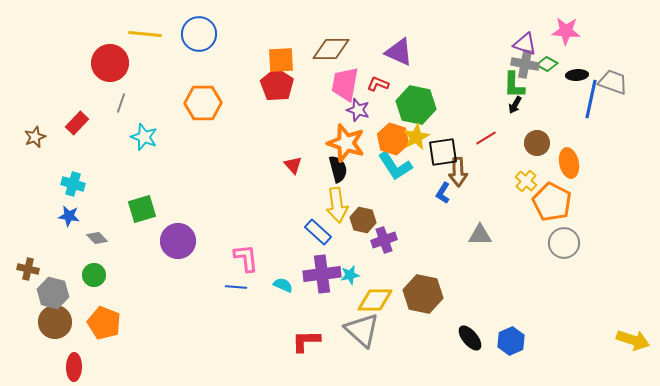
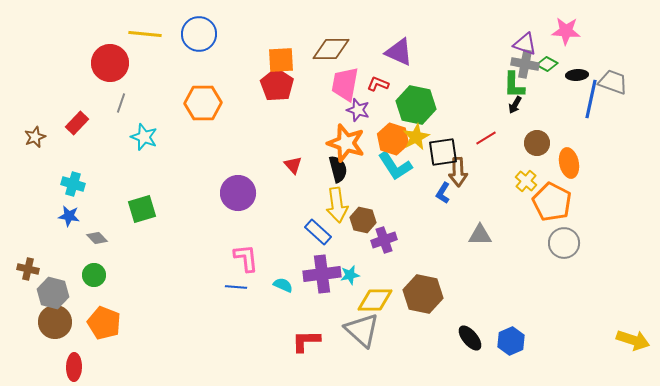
purple circle at (178, 241): moved 60 px right, 48 px up
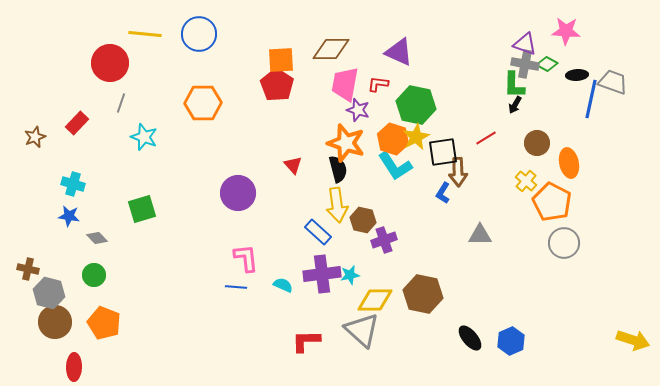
red L-shape at (378, 84): rotated 15 degrees counterclockwise
gray hexagon at (53, 293): moved 4 px left
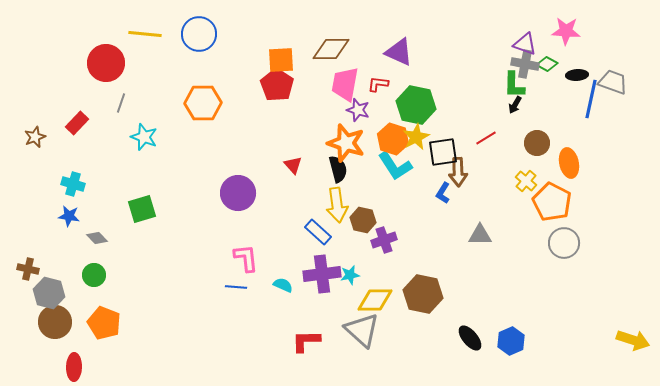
red circle at (110, 63): moved 4 px left
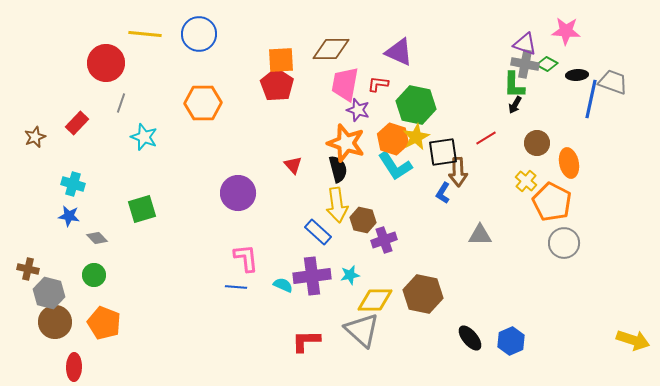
purple cross at (322, 274): moved 10 px left, 2 px down
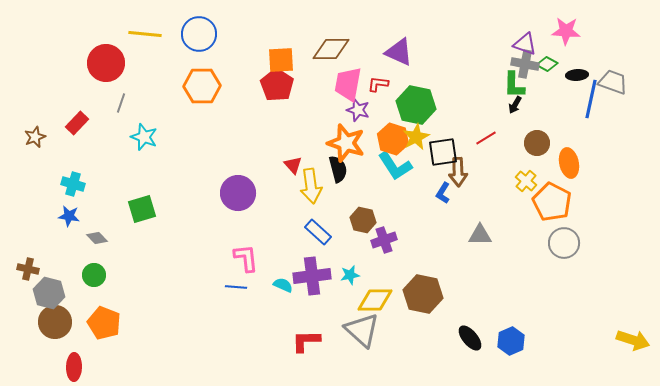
pink trapezoid at (345, 84): moved 3 px right
orange hexagon at (203, 103): moved 1 px left, 17 px up
yellow arrow at (337, 205): moved 26 px left, 19 px up
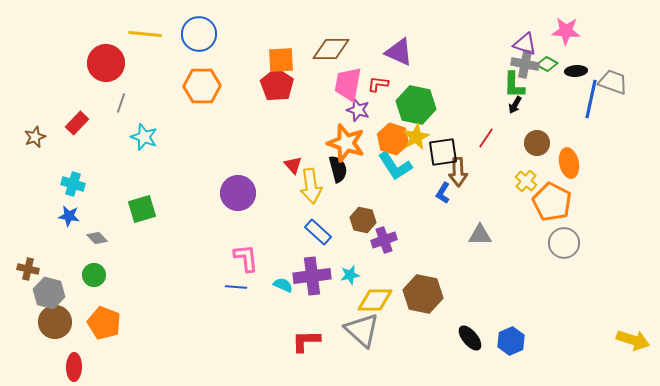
black ellipse at (577, 75): moved 1 px left, 4 px up
red line at (486, 138): rotated 25 degrees counterclockwise
